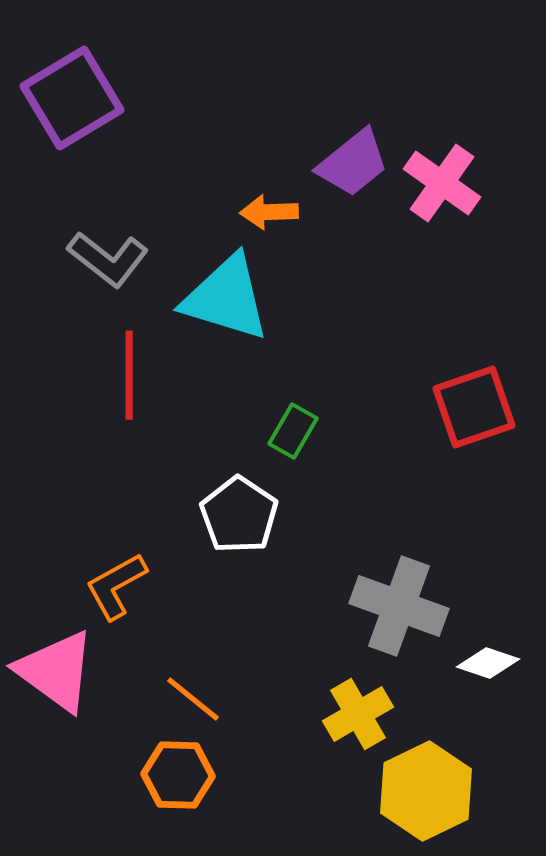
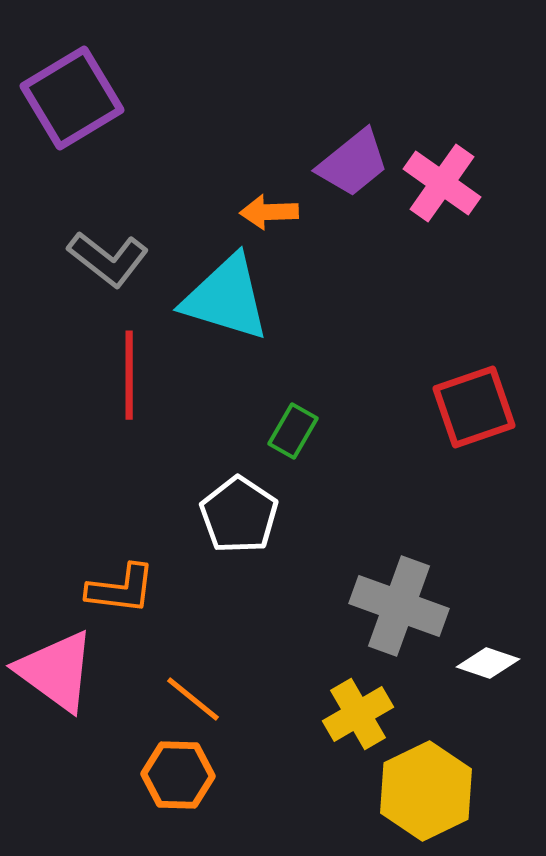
orange L-shape: moved 5 px right, 3 px down; rotated 144 degrees counterclockwise
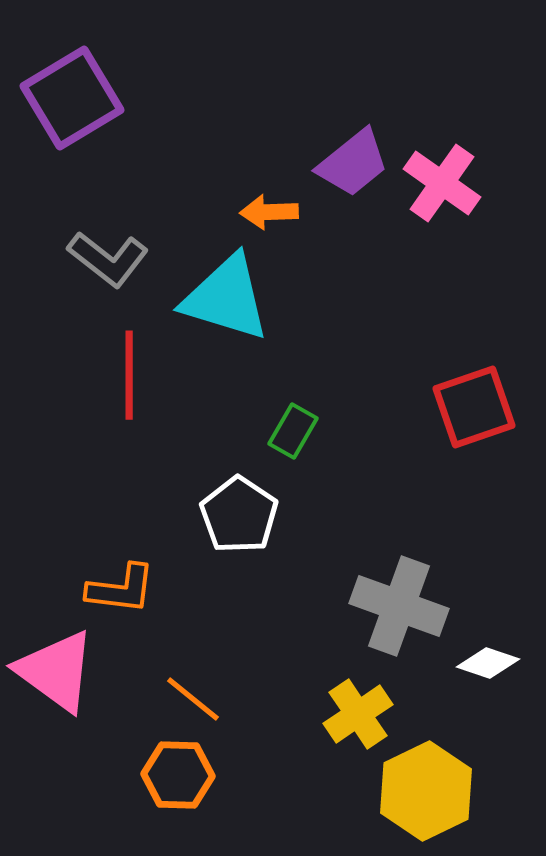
yellow cross: rotated 4 degrees counterclockwise
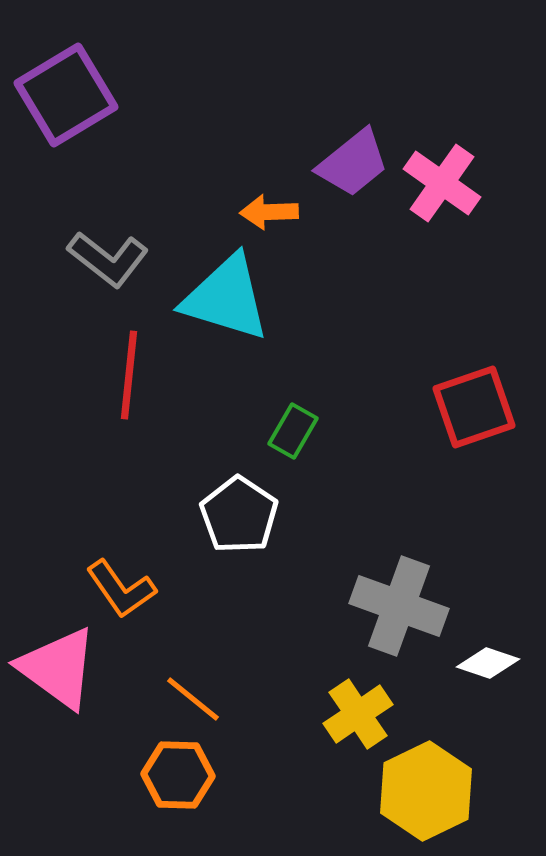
purple square: moved 6 px left, 3 px up
red line: rotated 6 degrees clockwise
orange L-shape: rotated 48 degrees clockwise
pink triangle: moved 2 px right, 3 px up
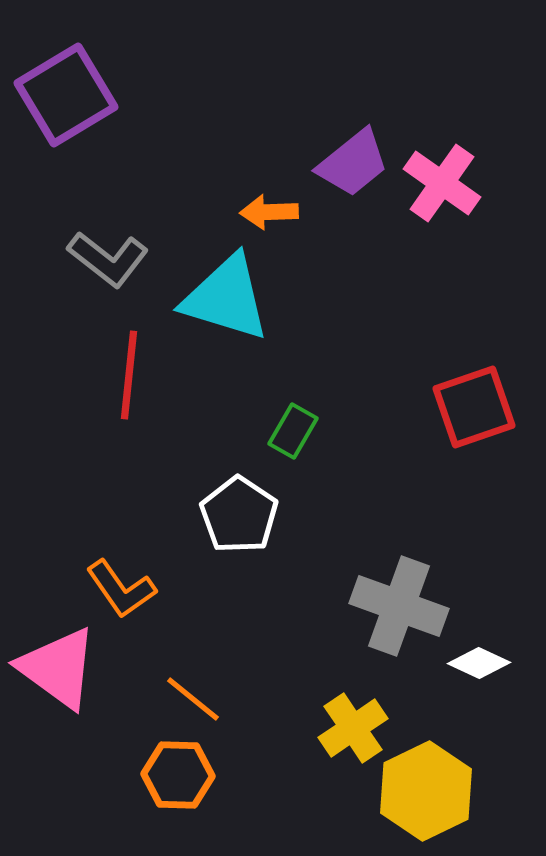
white diamond: moved 9 px left; rotated 6 degrees clockwise
yellow cross: moved 5 px left, 14 px down
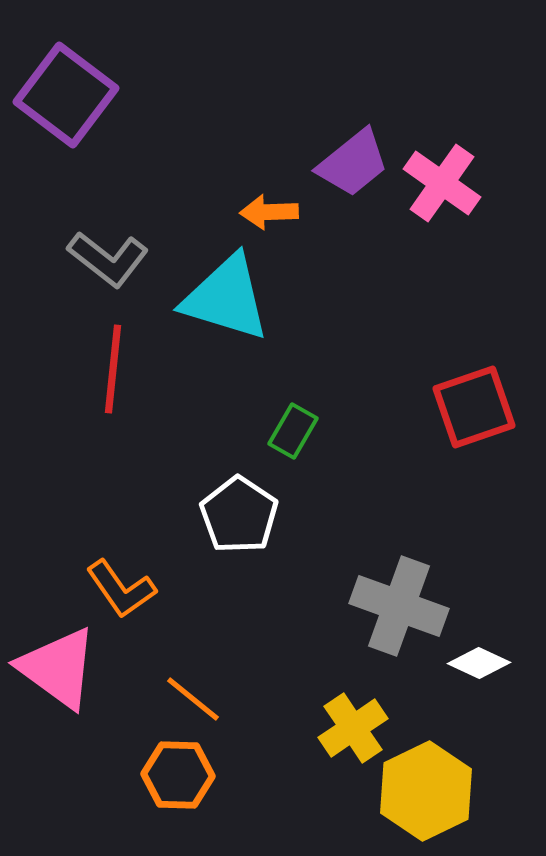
purple square: rotated 22 degrees counterclockwise
red line: moved 16 px left, 6 px up
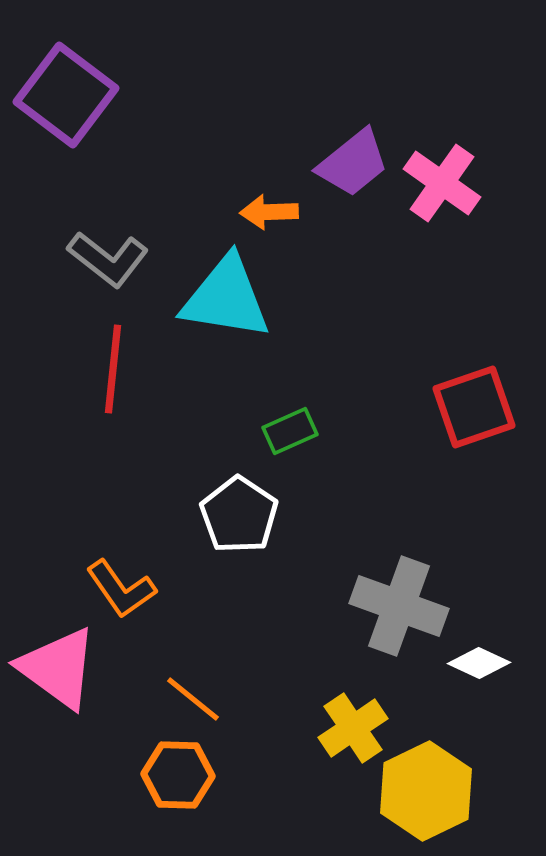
cyan triangle: rotated 8 degrees counterclockwise
green rectangle: moved 3 px left; rotated 36 degrees clockwise
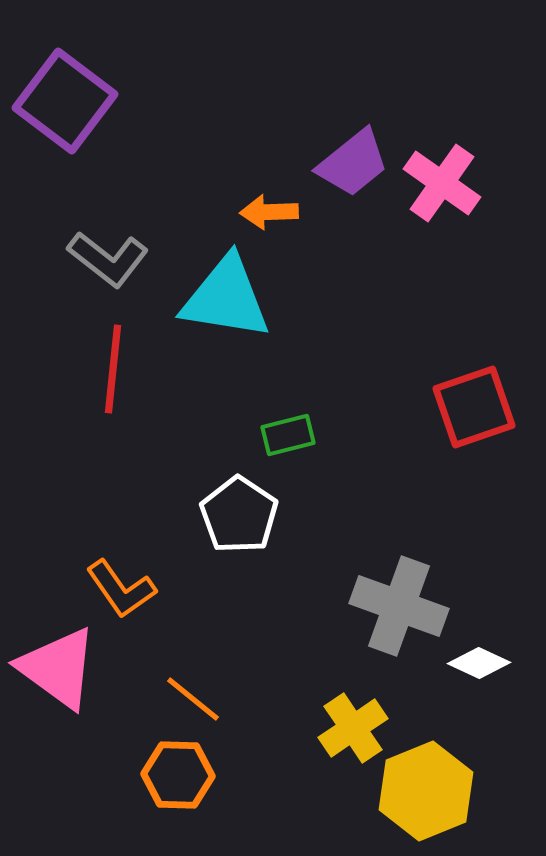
purple square: moved 1 px left, 6 px down
green rectangle: moved 2 px left, 4 px down; rotated 10 degrees clockwise
yellow hexagon: rotated 4 degrees clockwise
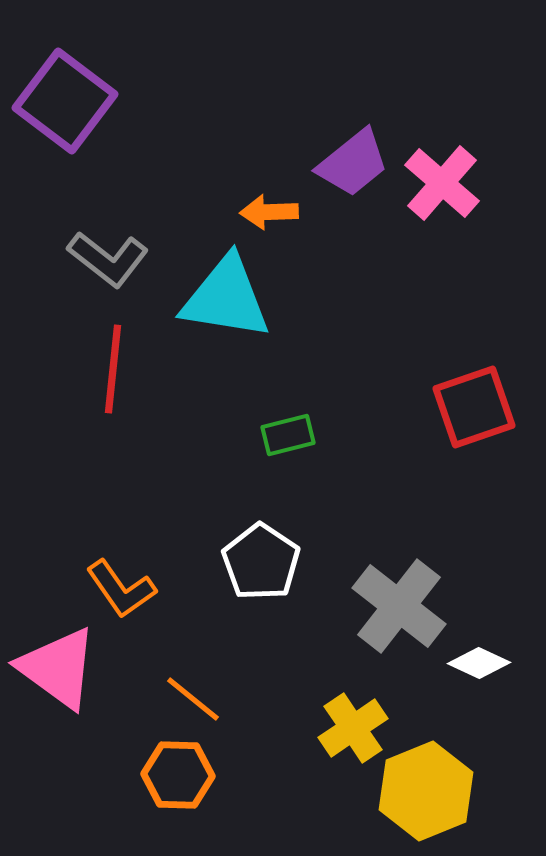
pink cross: rotated 6 degrees clockwise
white pentagon: moved 22 px right, 47 px down
gray cross: rotated 18 degrees clockwise
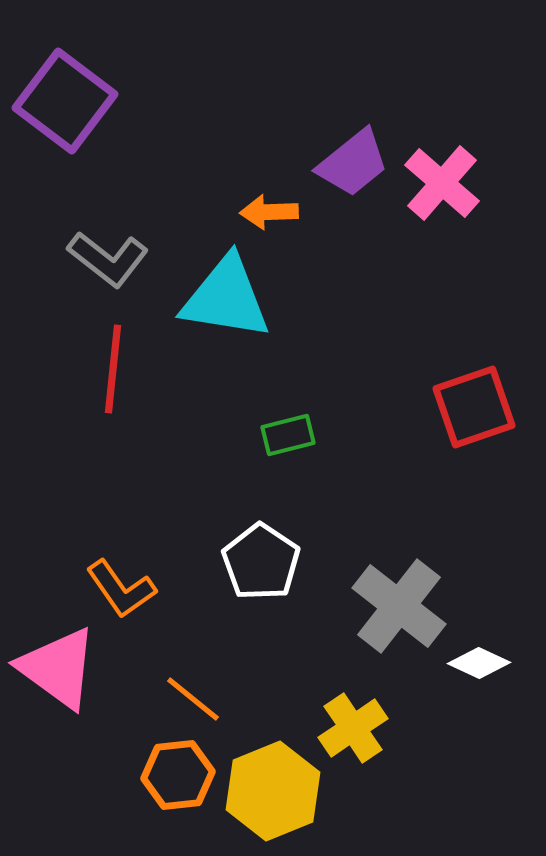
orange hexagon: rotated 8 degrees counterclockwise
yellow hexagon: moved 153 px left
